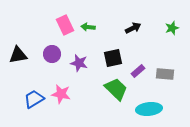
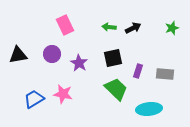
green arrow: moved 21 px right
purple star: rotated 18 degrees clockwise
purple rectangle: rotated 32 degrees counterclockwise
pink star: moved 2 px right
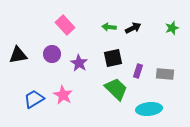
pink rectangle: rotated 18 degrees counterclockwise
pink star: moved 1 px down; rotated 18 degrees clockwise
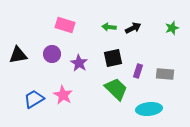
pink rectangle: rotated 30 degrees counterclockwise
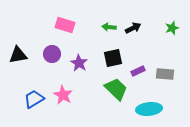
purple rectangle: rotated 48 degrees clockwise
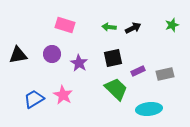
green star: moved 3 px up
gray rectangle: rotated 18 degrees counterclockwise
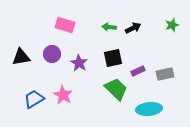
black triangle: moved 3 px right, 2 px down
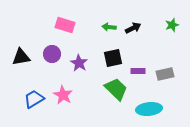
purple rectangle: rotated 24 degrees clockwise
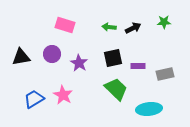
green star: moved 8 px left, 3 px up; rotated 16 degrees clockwise
purple rectangle: moved 5 px up
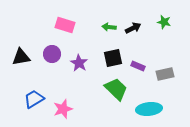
green star: rotated 16 degrees clockwise
purple rectangle: rotated 24 degrees clockwise
pink star: moved 14 px down; rotated 24 degrees clockwise
